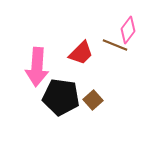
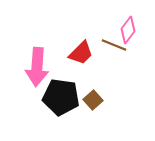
brown line: moved 1 px left
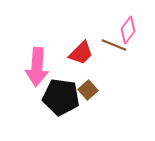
brown square: moved 5 px left, 10 px up
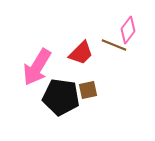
pink arrow: rotated 27 degrees clockwise
brown square: rotated 30 degrees clockwise
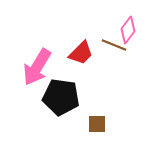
brown square: moved 9 px right, 34 px down; rotated 12 degrees clockwise
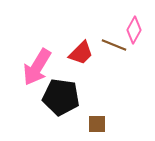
pink diamond: moved 6 px right; rotated 8 degrees counterclockwise
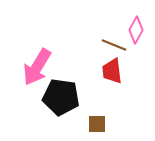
pink diamond: moved 2 px right
red trapezoid: moved 31 px right, 18 px down; rotated 128 degrees clockwise
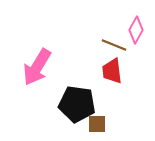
black pentagon: moved 16 px right, 7 px down
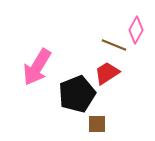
red trapezoid: moved 5 px left, 2 px down; rotated 64 degrees clockwise
black pentagon: moved 10 px up; rotated 30 degrees counterclockwise
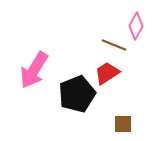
pink diamond: moved 4 px up
pink arrow: moved 3 px left, 3 px down
brown square: moved 26 px right
